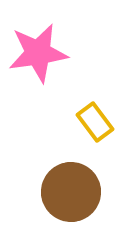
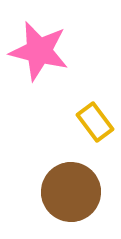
pink star: moved 1 px right, 2 px up; rotated 22 degrees clockwise
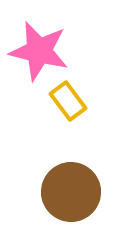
yellow rectangle: moved 27 px left, 21 px up
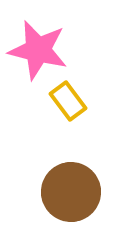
pink star: moved 1 px left, 1 px up
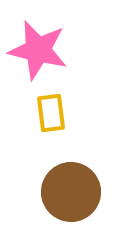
yellow rectangle: moved 17 px left, 12 px down; rotated 30 degrees clockwise
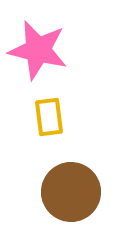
yellow rectangle: moved 2 px left, 4 px down
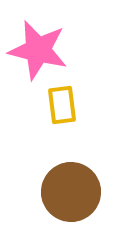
yellow rectangle: moved 13 px right, 12 px up
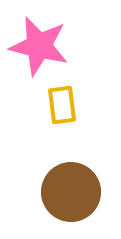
pink star: moved 1 px right, 4 px up
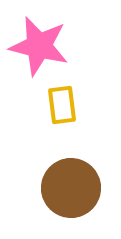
brown circle: moved 4 px up
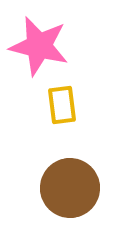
brown circle: moved 1 px left
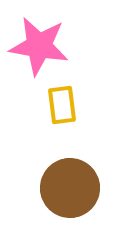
pink star: rotated 4 degrees counterclockwise
